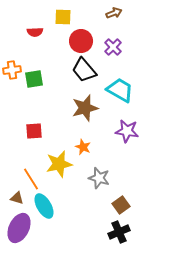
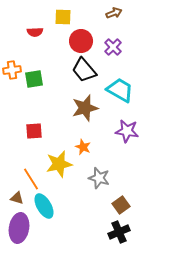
purple ellipse: rotated 16 degrees counterclockwise
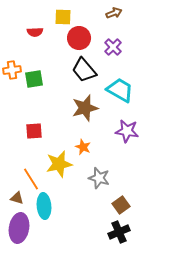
red circle: moved 2 px left, 3 px up
cyan ellipse: rotated 25 degrees clockwise
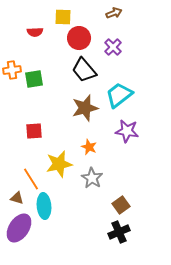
cyan trapezoid: moved 1 px left, 5 px down; rotated 68 degrees counterclockwise
orange star: moved 6 px right
gray star: moved 7 px left; rotated 15 degrees clockwise
purple ellipse: rotated 24 degrees clockwise
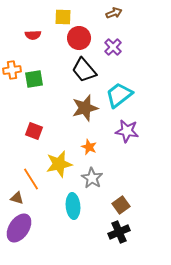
red semicircle: moved 2 px left, 3 px down
red square: rotated 24 degrees clockwise
cyan ellipse: moved 29 px right
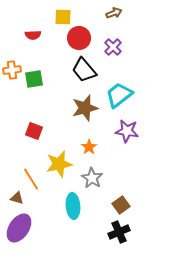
orange star: rotated 14 degrees clockwise
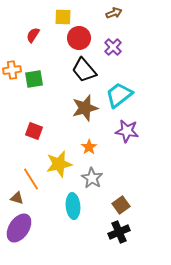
red semicircle: rotated 126 degrees clockwise
